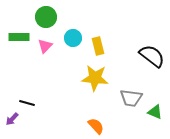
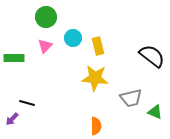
green rectangle: moved 5 px left, 21 px down
gray trapezoid: rotated 20 degrees counterclockwise
orange semicircle: rotated 42 degrees clockwise
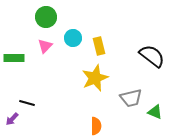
yellow rectangle: moved 1 px right
yellow star: rotated 28 degrees counterclockwise
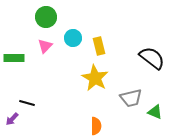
black semicircle: moved 2 px down
yellow star: rotated 20 degrees counterclockwise
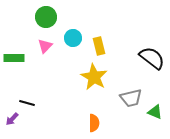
yellow star: moved 1 px left, 1 px up
orange semicircle: moved 2 px left, 3 px up
